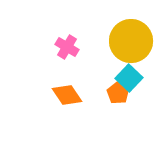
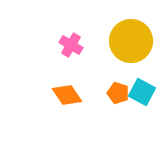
pink cross: moved 4 px right, 2 px up
cyan square: moved 13 px right, 14 px down; rotated 16 degrees counterclockwise
orange pentagon: rotated 15 degrees counterclockwise
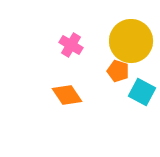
orange pentagon: moved 22 px up
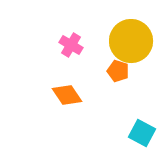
cyan square: moved 41 px down
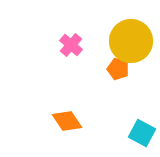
pink cross: rotated 10 degrees clockwise
orange pentagon: moved 2 px up
orange diamond: moved 26 px down
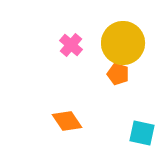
yellow circle: moved 8 px left, 2 px down
orange pentagon: moved 5 px down
cyan square: rotated 16 degrees counterclockwise
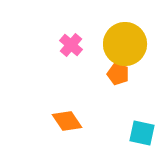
yellow circle: moved 2 px right, 1 px down
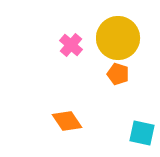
yellow circle: moved 7 px left, 6 px up
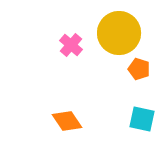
yellow circle: moved 1 px right, 5 px up
orange pentagon: moved 21 px right, 5 px up
cyan square: moved 14 px up
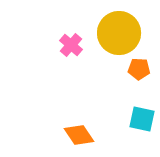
orange pentagon: rotated 15 degrees counterclockwise
orange diamond: moved 12 px right, 14 px down
